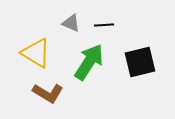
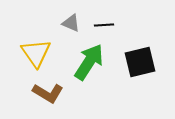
yellow triangle: rotated 24 degrees clockwise
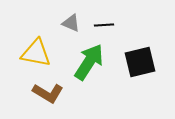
yellow triangle: rotated 44 degrees counterclockwise
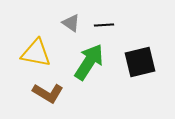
gray triangle: rotated 12 degrees clockwise
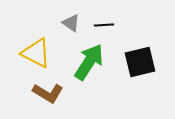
yellow triangle: rotated 16 degrees clockwise
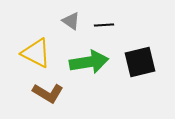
gray triangle: moved 2 px up
green arrow: rotated 48 degrees clockwise
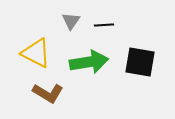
gray triangle: rotated 30 degrees clockwise
black square: rotated 24 degrees clockwise
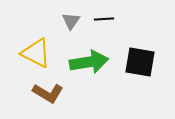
black line: moved 6 px up
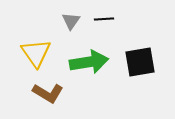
yellow triangle: rotated 28 degrees clockwise
black square: rotated 20 degrees counterclockwise
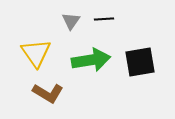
green arrow: moved 2 px right, 2 px up
